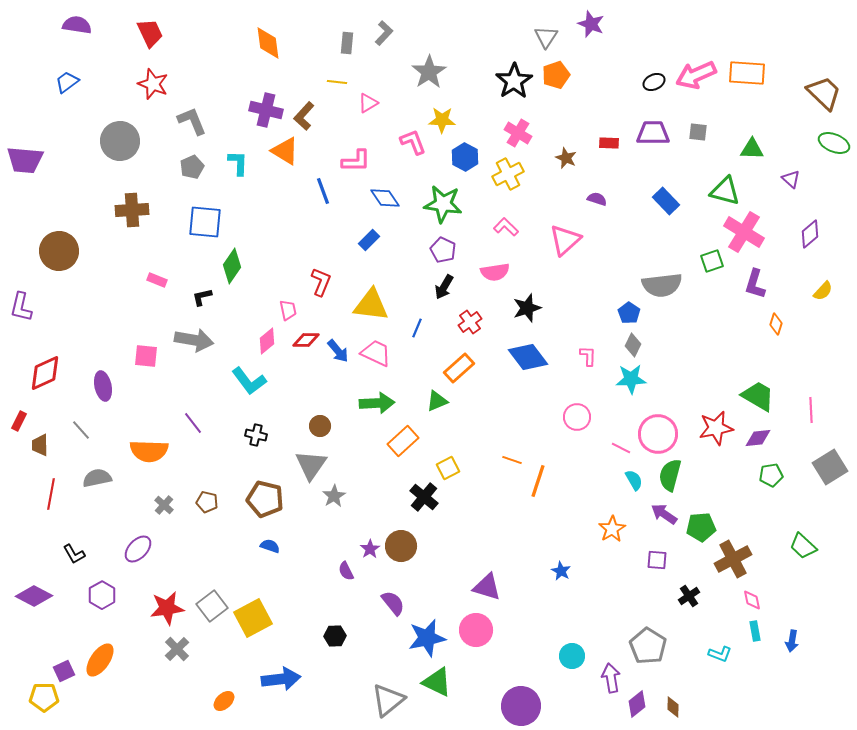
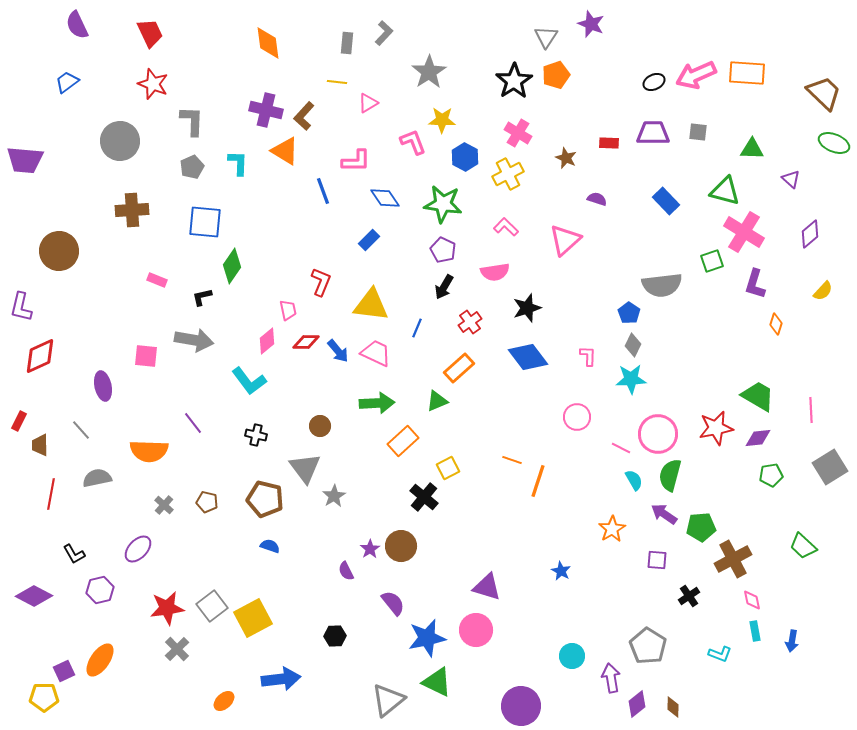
purple semicircle at (77, 25): rotated 124 degrees counterclockwise
gray L-shape at (192, 121): rotated 24 degrees clockwise
red diamond at (306, 340): moved 2 px down
red diamond at (45, 373): moved 5 px left, 17 px up
gray triangle at (311, 465): moved 6 px left, 3 px down; rotated 12 degrees counterclockwise
purple hexagon at (102, 595): moved 2 px left, 5 px up; rotated 16 degrees clockwise
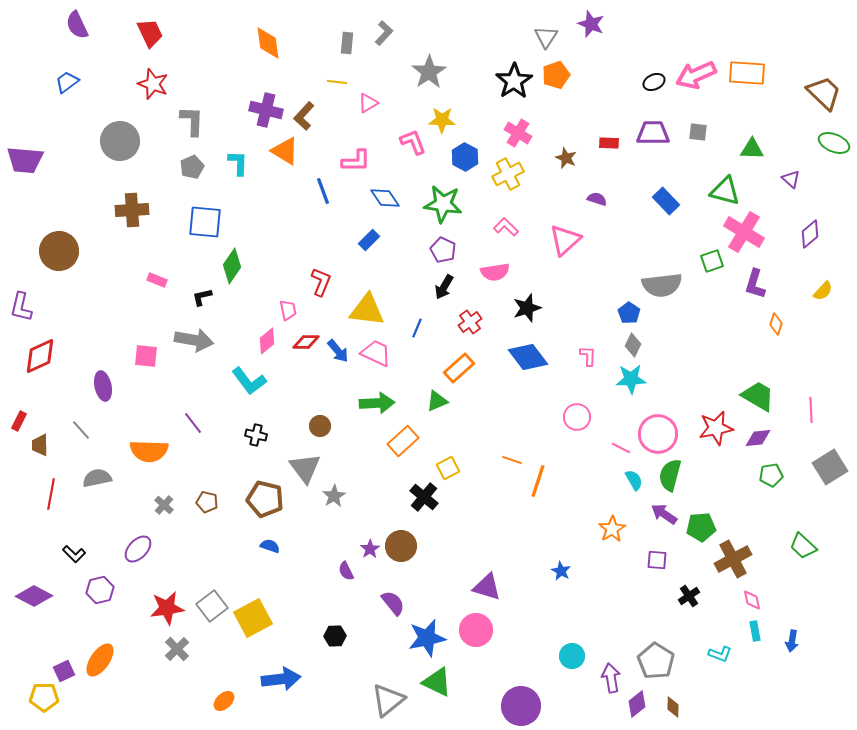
yellow triangle at (371, 305): moved 4 px left, 5 px down
black L-shape at (74, 554): rotated 15 degrees counterclockwise
gray pentagon at (648, 646): moved 8 px right, 15 px down
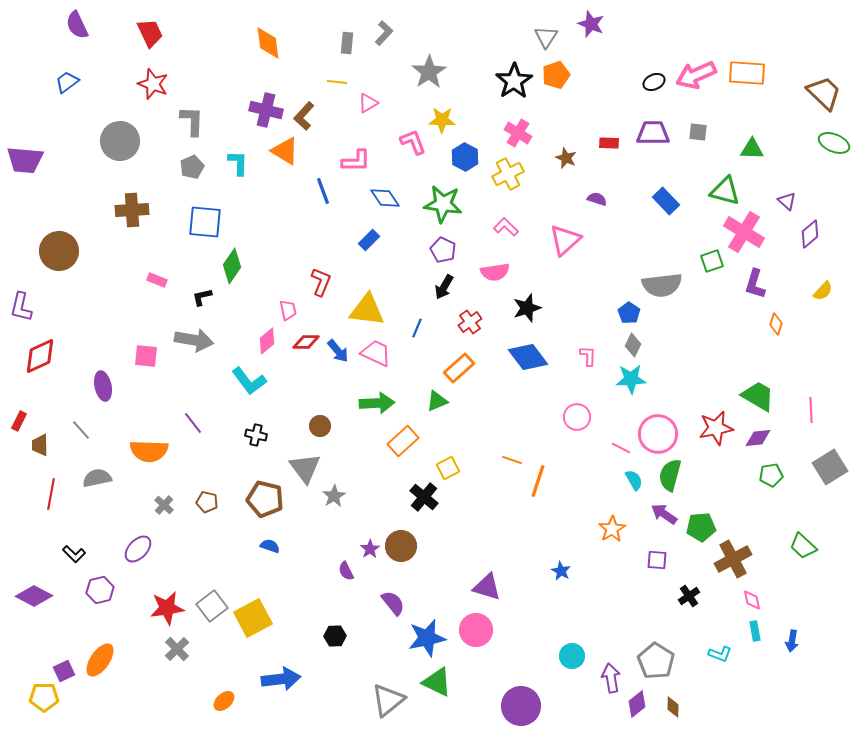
purple triangle at (791, 179): moved 4 px left, 22 px down
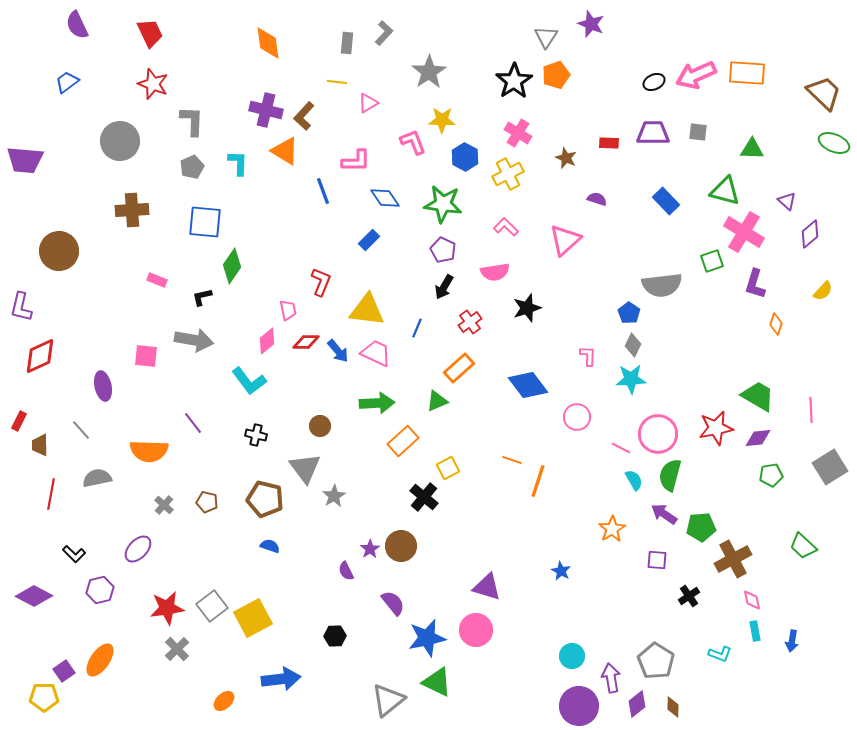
blue diamond at (528, 357): moved 28 px down
purple square at (64, 671): rotated 10 degrees counterclockwise
purple circle at (521, 706): moved 58 px right
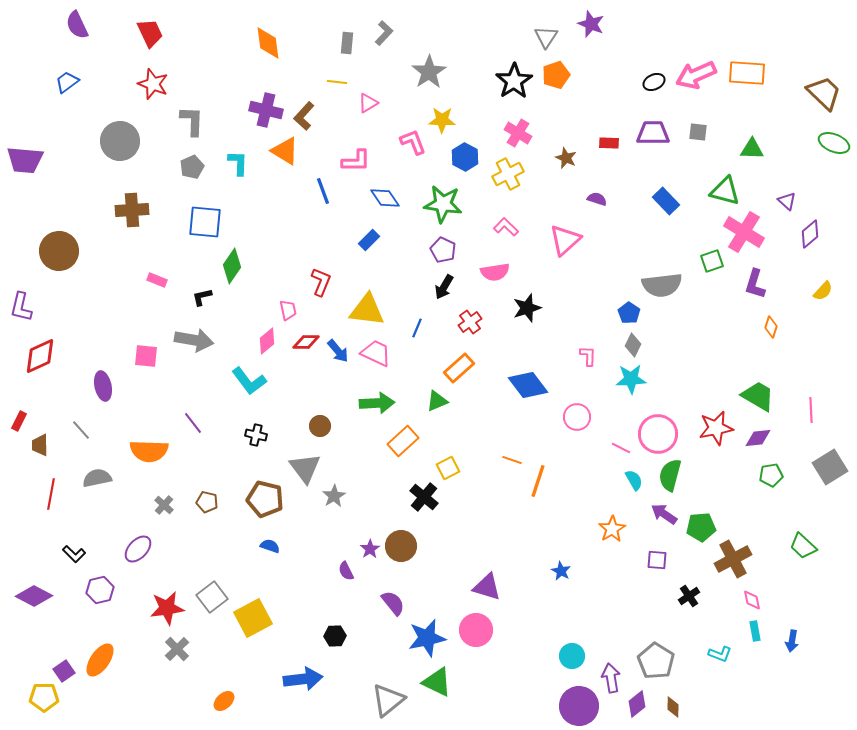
orange diamond at (776, 324): moved 5 px left, 3 px down
gray square at (212, 606): moved 9 px up
blue arrow at (281, 679): moved 22 px right
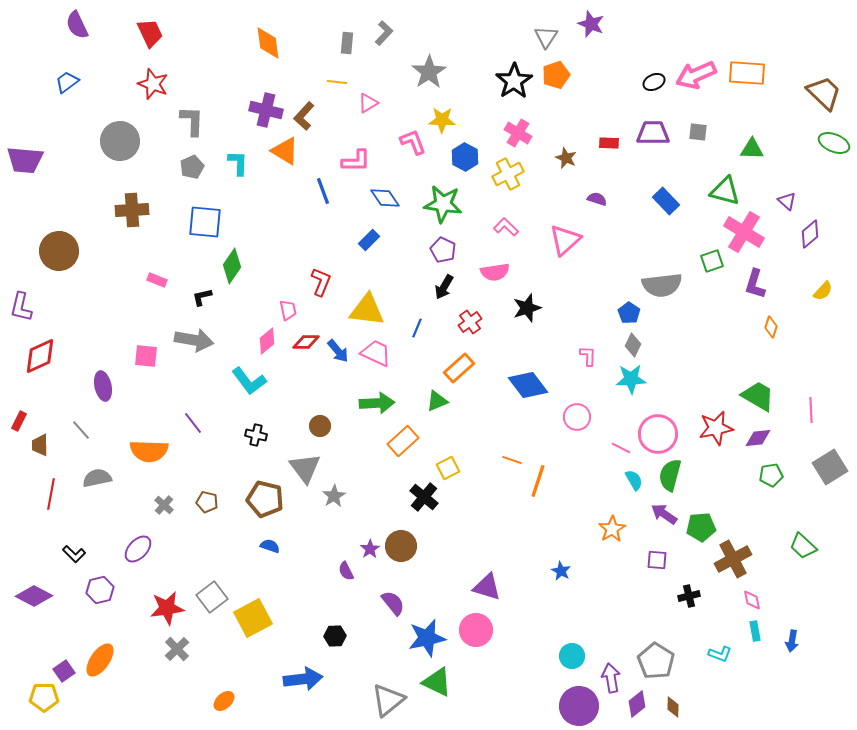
black cross at (689, 596): rotated 20 degrees clockwise
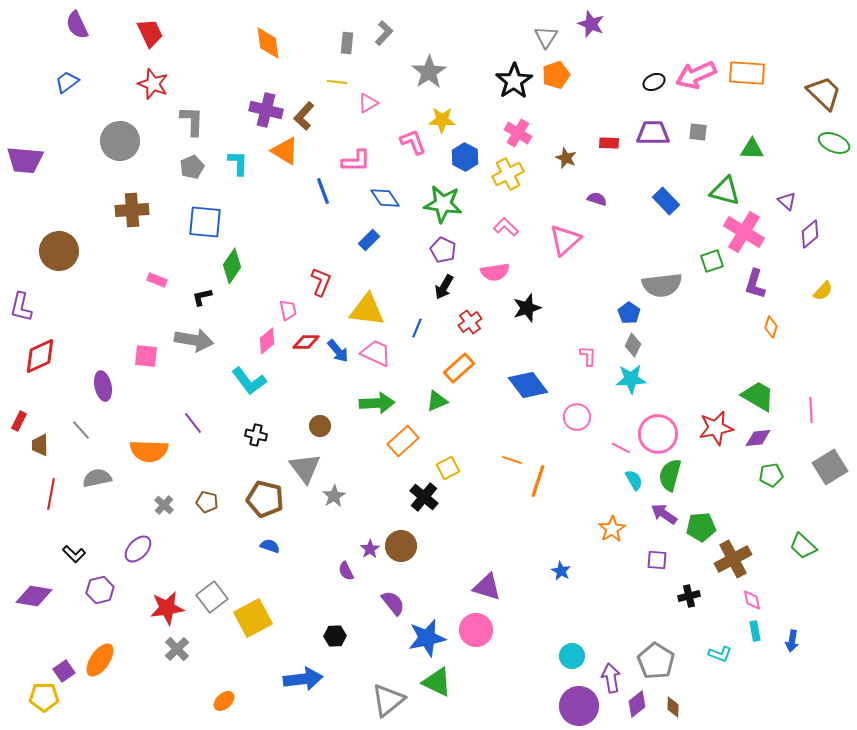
purple diamond at (34, 596): rotated 18 degrees counterclockwise
